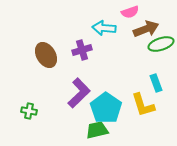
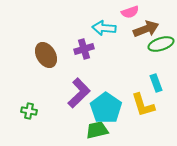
purple cross: moved 2 px right, 1 px up
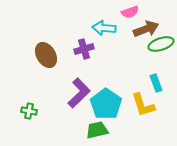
cyan pentagon: moved 4 px up
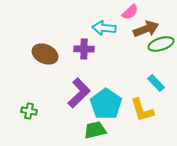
pink semicircle: rotated 24 degrees counterclockwise
purple cross: rotated 18 degrees clockwise
brown ellipse: moved 1 px left, 1 px up; rotated 35 degrees counterclockwise
cyan rectangle: rotated 24 degrees counterclockwise
yellow L-shape: moved 1 px left, 5 px down
green trapezoid: moved 2 px left
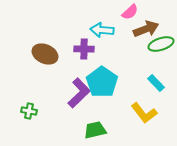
cyan arrow: moved 2 px left, 2 px down
cyan pentagon: moved 4 px left, 22 px up
yellow L-shape: moved 2 px right, 3 px down; rotated 20 degrees counterclockwise
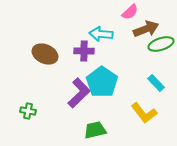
cyan arrow: moved 1 px left, 4 px down
purple cross: moved 2 px down
green cross: moved 1 px left
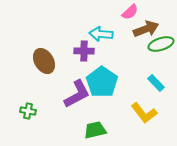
brown ellipse: moved 1 px left, 7 px down; rotated 35 degrees clockwise
purple L-shape: moved 2 px left, 1 px down; rotated 16 degrees clockwise
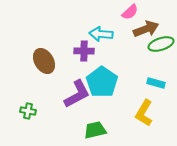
cyan rectangle: rotated 30 degrees counterclockwise
yellow L-shape: rotated 68 degrees clockwise
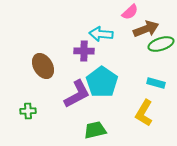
brown ellipse: moved 1 px left, 5 px down
green cross: rotated 14 degrees counterclockwise
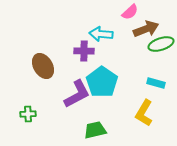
green cross: moved 3 px down
